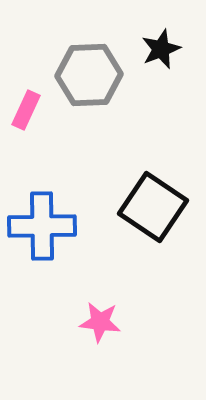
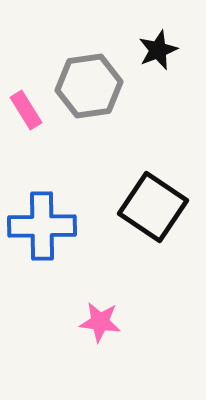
black star: moved 3 px left, 1 px down
gray hexagon: moved 11 px down; rotated 6 degrees counterclockwise
pink rectangle: rotated 57 degrees counterclockwise
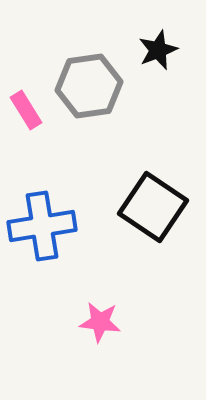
blue cross: rotated 8 degrees counterclockwise
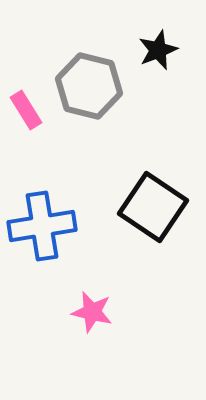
gray hexagon: rotated 22 degrees clockwise
pink star: moved 8 px left, 10 px up; rotated 6 degrees clockwise
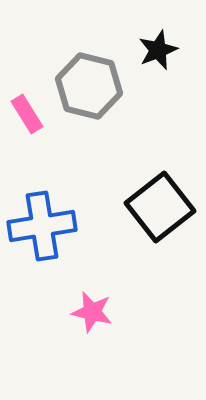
pink rectangle: moved 1 px right, 4 px down
black square: moved 7 px right; rotated 18 degrees clockwise
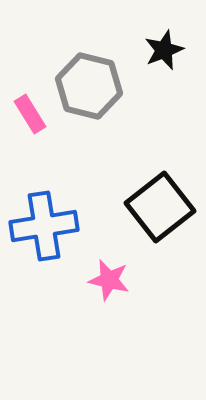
black star: moved 6 px right
pink rectangle: moved 3 px right
blue cross: moved 2 px right
pink star: moved 17 px right, 32 px up
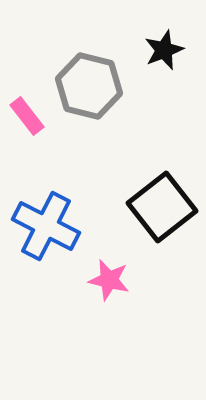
pink rectangle: moved 3 px left, 2 px down; rotated 6 degrees counterclockwise
black square: moved 2 px right
blue cross: moved 2 px right; rotated 36 degrees clockwise
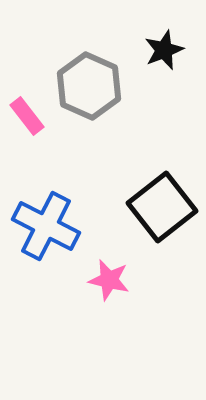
gray hexagon: rotated 10 degrees clockwise
